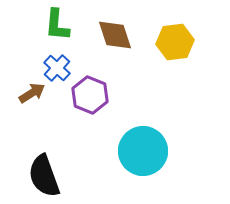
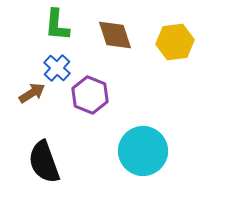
black semicircle: moved 14 px up
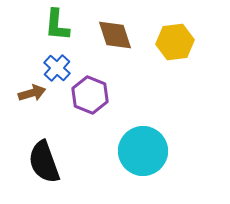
brown arrow: rotated 16 degrees clockwise
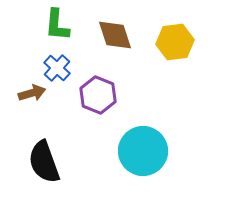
purple hexagon: moved 8 px right
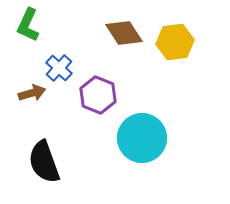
green L-shape: moved 29 px left; rotated 20 degrees clockwise
brown diamond: moved 9 px right, 2 px up; rotated 15 degrees counterclockwise
blue cross: moved 2 px right
cyan circle: moved 1 px left, 13 px up
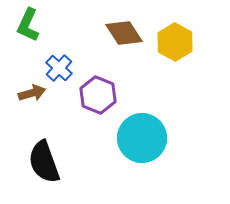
yellow hexagon: rotated 24 degrees counterclockwise
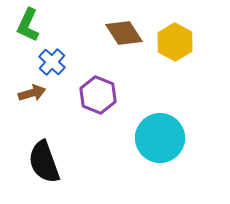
blue cross: moved 7 px left, 6 px up
cyan circle: moved 18 px right
